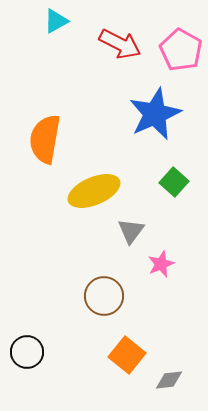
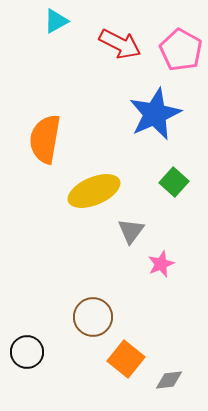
brown circle: moved 11 px left, 21 px down
orange square: moved 1 px left, 4 px down
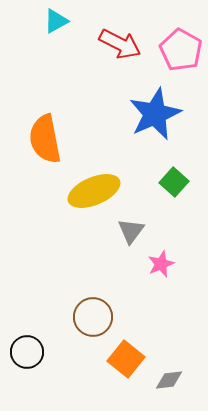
orange semicircle: rotated 21 degrees counterclockwise
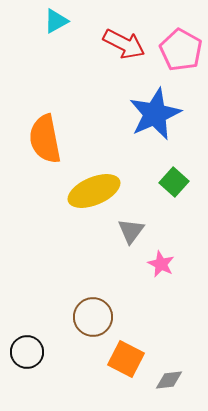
red arrow: moved 4 px right
pink star: rotated 24 degrees counterclockwise
orange square: rotated 12 degrees counterclockwise
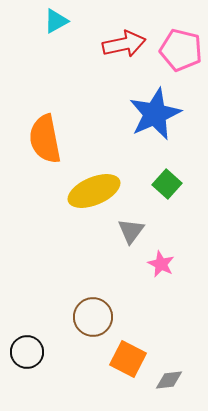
red arrow: rotated 39 degrees counterclockwise
pink pentagon: rotated 15 degrees counterclockwise
green square: moved 7 px left, 2 px down
orange square: moved 2 px right
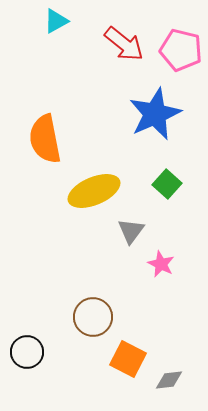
red arrow: rotated 51 degrees clockwise
